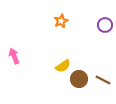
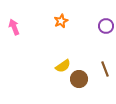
purple circle: moved 1 px right, 1 px down
pink arrow: moved 29 px up
brown line: moved 2 px right, 11 px up; rotated 42 degrees clockwise
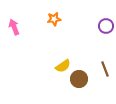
orange star: moved 7 px left, 2 px up; rotated 16 degrees clockwise
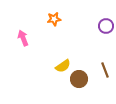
pink arrow: moved 9 px right, 11 px down
brown line: moved 1 px down
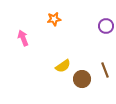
brown circle: moved 3 px right
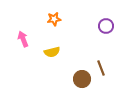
pink arrow: moved 1 px down
yellow semicircle: moved 11 px left, 14 px up; rotated 21 degrees clockwise
brown line: moved 4 px left, 2 px up
